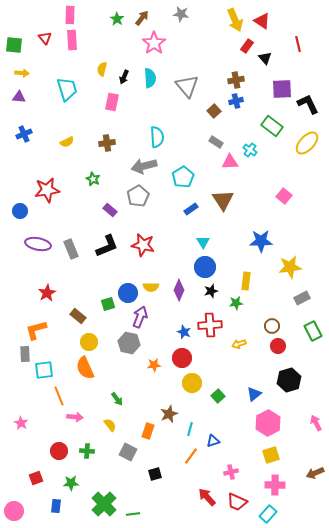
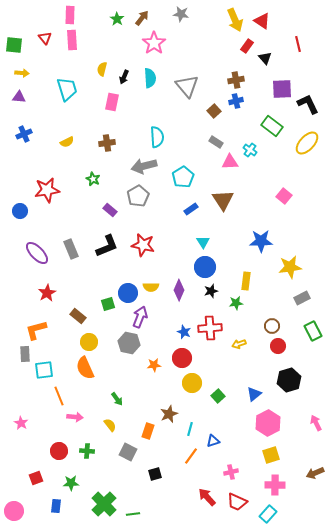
purple ellipse at (38, 244): moved 1 px left, 9 px down; rotated 35 degrees clockwise
red cross at (210, 325): moved 3 px down
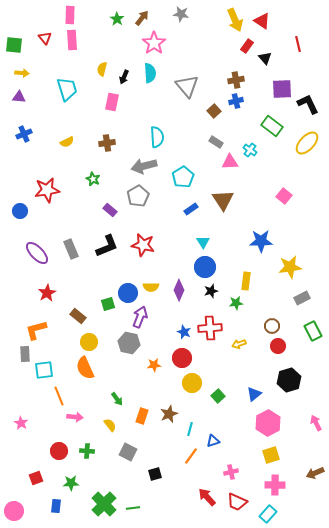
cyan semicircle at (150, 78): moved 5 px up
orange rectangle at (148, 431): moved 6 px left, 15 px up
green line at (133, 514): moved 6 px up
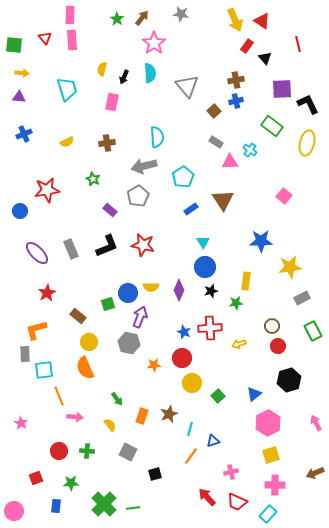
yellow ellipse at (307, 143): rotated 30 degrees counterclockwise
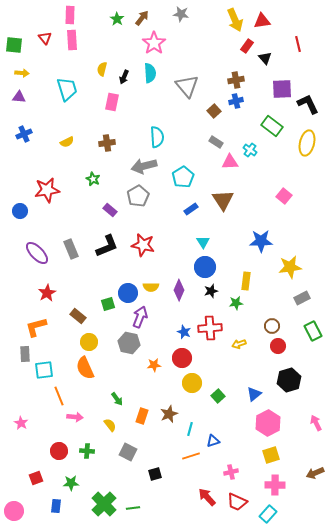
red triangle at (262, 21): rotated 42 degrees counterclockwise
orange L-shape at (36, 330): moved 3 px up
orange line at (191, 456): rotated 36 degrees clockwise
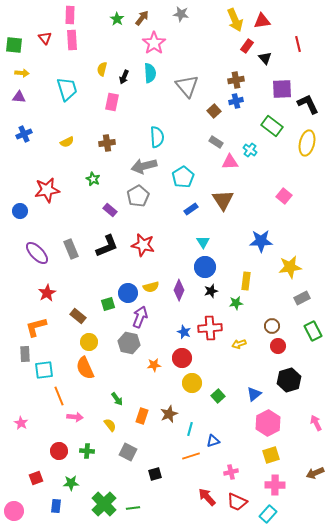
yellow semicircle at (151, 287): rotated 14 degrees counterclockwise
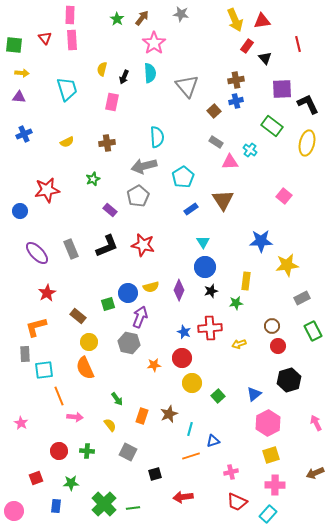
green star at (93, 179): rotated 24 degrees clockwise
yellow star at (290, 267): moved 3 px left, 2 px up
red arrow at (207, 497): moved 24 px left; rotated 54 degrees counterclockwise
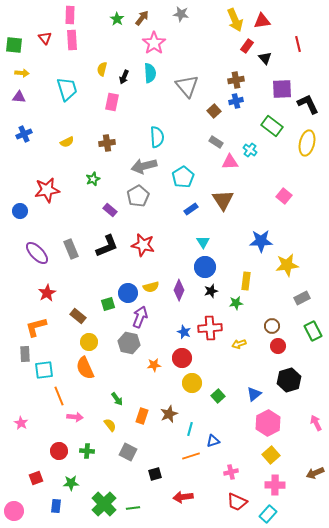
yellow square at (271, 455): rotated 24 degrees counterclockwise
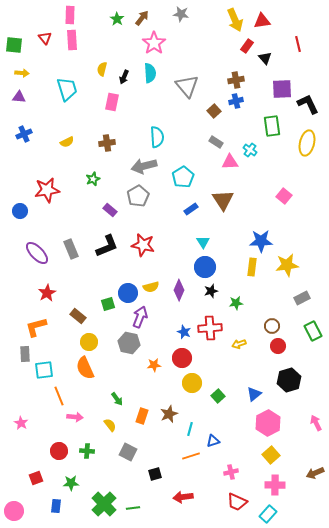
green rectangle at (272, 126): rotated 45 degrees clockwise
yellow rectangle at (246, 281): moved 6 px right, 14 px up
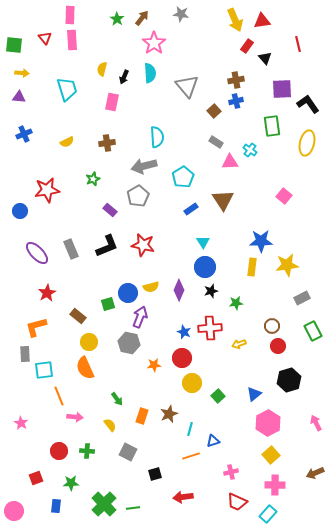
black L-shape at (308, 104): rotated 10 degrees counterclockwise
